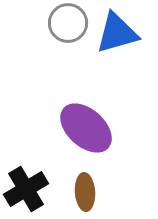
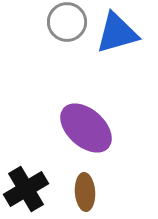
gray circle: moved 1 px left, 1 px up
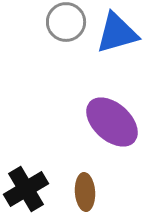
gray circle: moved 1 px left
purple ellipse: moved 26 px right, 6 px up
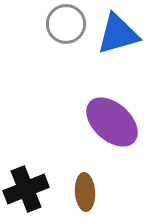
gray circle: moved 2 px down
blue triangle: moved 1 px right, 1 px down
black cross: rotated 9 degrees clockwise
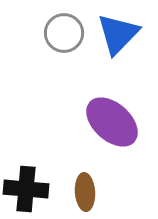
gray circle: moved 2 px left, 9 px down
blue triangle: rotated 30 degrees counterclockwise
black cross: rotated 27 degrees clockwise
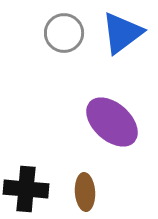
blue triangle: moved 4 px right, 1 px up; rotated 9 degrees clockwise
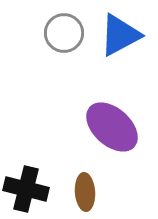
blue triangle: moved 2 px left, 2 px down; rotated 9 degrees clockwise
purple ellipse: moved 5 px down
black cross: rotated 9 degrees clockwise
